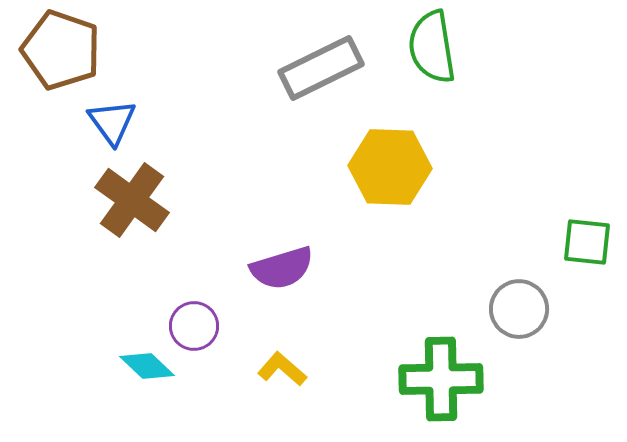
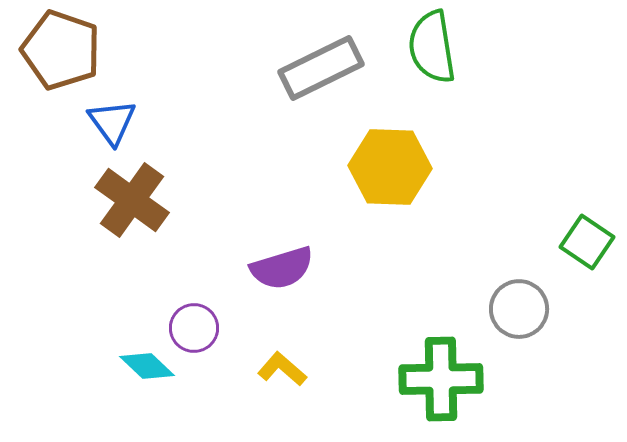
green square: rotated 28 degrees clockwise
purple circle: moved 2 px down
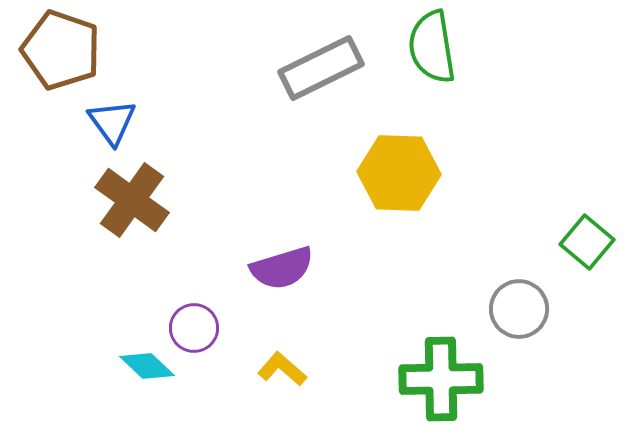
yellow hexagon: moved 9 px right, 6 px down
green square: rotated 6 degrees clockwise
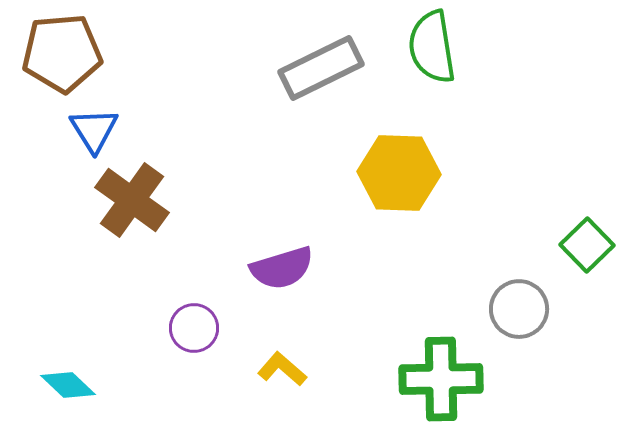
brown pentagon: moved 1 px right, 3 px down; rotated 24 degrees counterclockwise
blue triangle: moved 18 px left, 8 px down; rotated 4 degrees clockwise
green square: moved 3 px down; rotated 6 degrees clockwise
cyan diamond: moved 79 px left, 19 px down
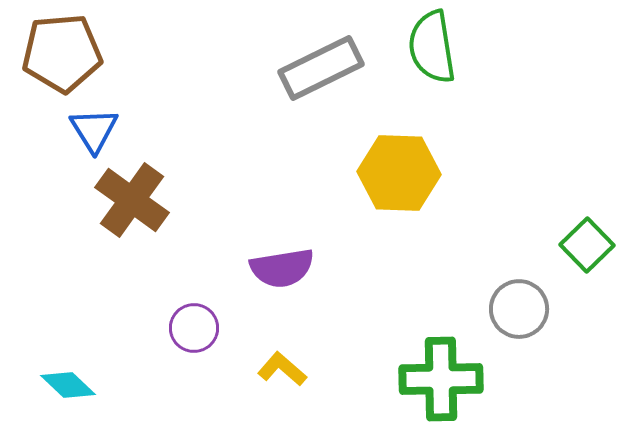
purple semicircle: rotated 8 degrees clockwise
